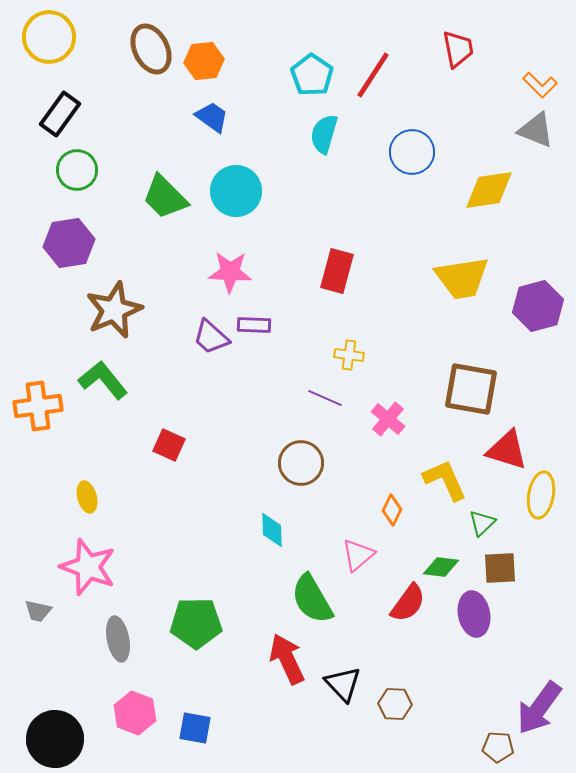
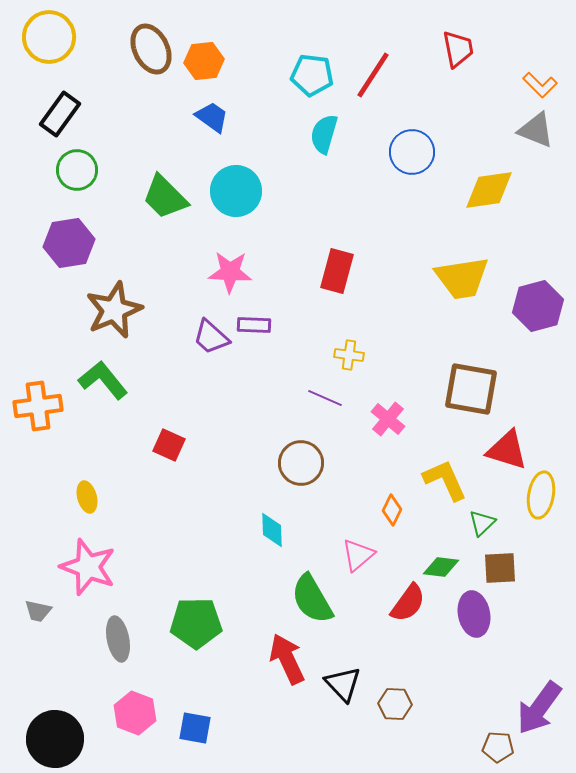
cyan pentagon at (312, 75): rotated 27 degrees counterclockwise
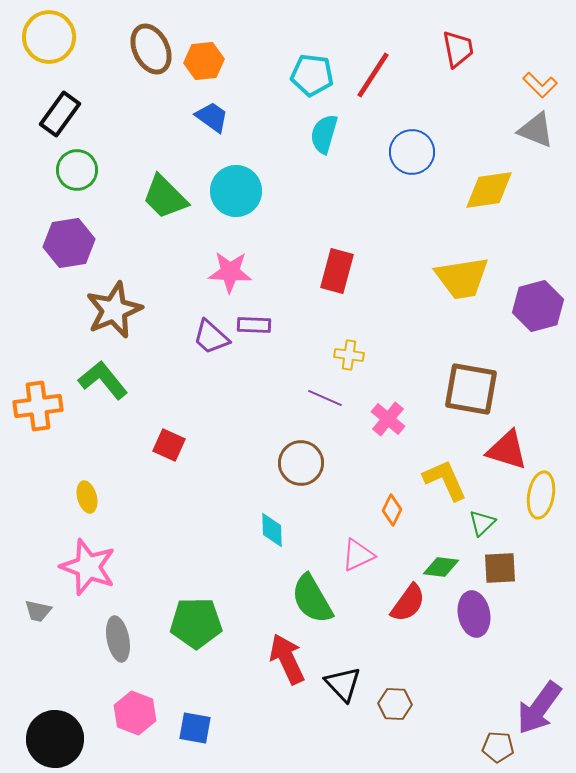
pink triangle at (358, 555): rotated 15 degrees clockwise
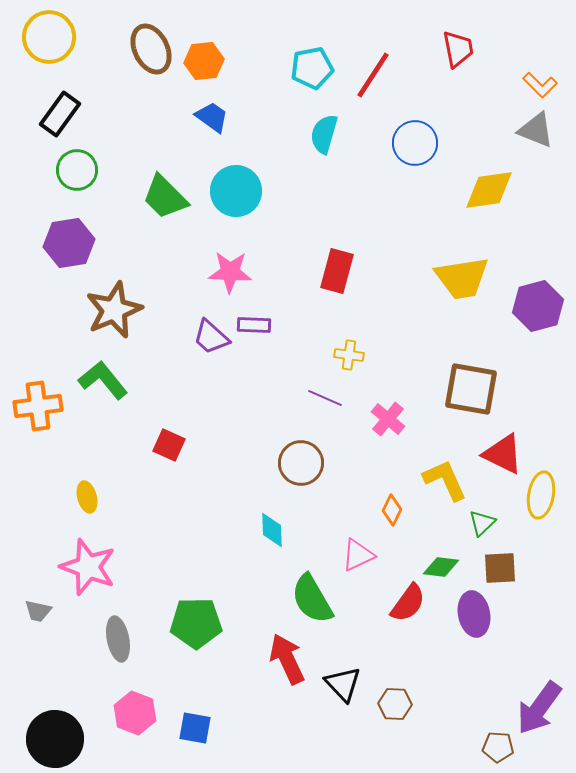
cyan pentagon at (312, 75): moved 7 px up; rotated 18 degrees counterclockwise
blue circle at (412, 152): moved 3 px right, 9 px up
red triangle at (507, 450): moved 4 px left, 4 px down; rotated 9 degrees clockwise
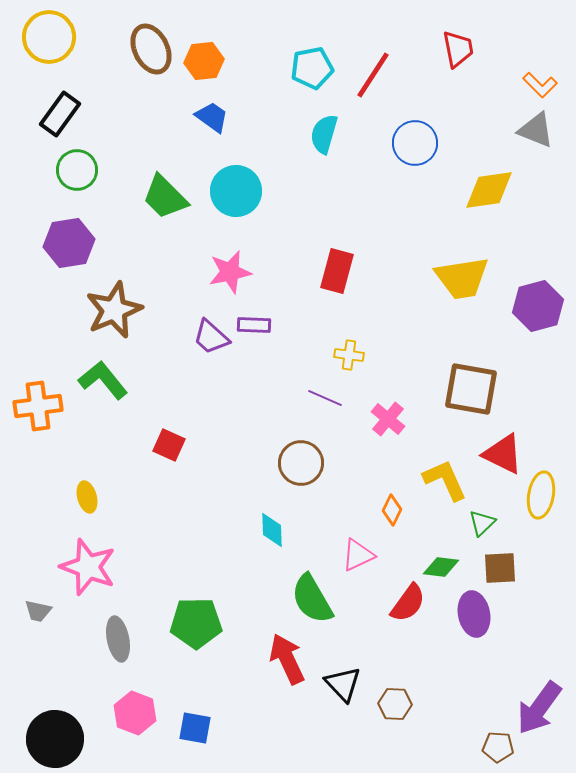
pink star at (230, 272): rotated 15 degrees counterclockwise
